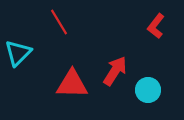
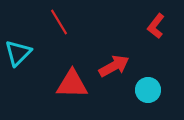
red arrow: moved 1 px left, 5 px up; rotated 28 degrees clockwise
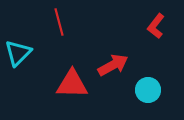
red line: rotated 16 degrees clockwise
red arrow: moved 1 px left, 1 px up
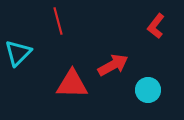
red line: moved 1 px left, 1 px up
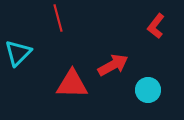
red line: moved 3 px up
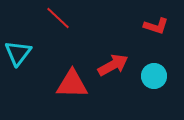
red line: rotated 32 degrees counterclockwise
red L-shape: rotated 110 degrees counterclockwise
cyan triangle: rotated 8 degrees counterclockwise
cyan circle: moved 6 px right, 14 px up
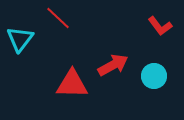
red L-shape: moved 4 px right; rotated 35 degrees clockwise
cyan triangle: moved 2 px right, 14 px up
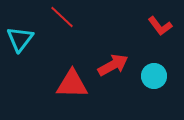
red line: moved 4 px right, 1 px up
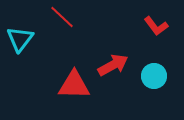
red L-shape: moved 4 px left
red triangle: moved 2 px right, 1 px down
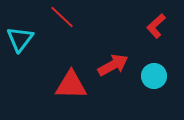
red L-shape: rotated 85 degrees clockwise
red triangle: moved 3 px left
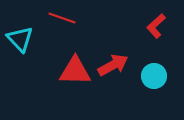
red line: moved 1 px down; rotated 24 degrees counterclockwise
cyan triangle: rotated 20 degrees counterclockwise
red triangle: moved 4 px right, 14 px up
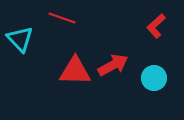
cyan circle: moved 2 px down
